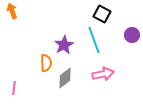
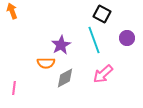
purple circle: moved 5 px left, 3 px down
purple star: moved 3 px left
orange semicircle: rotated 90 degrees clockwise
pink arrow: rotated 150 degrees clockwise
gray diamond: rotated 10 degrees clockwise
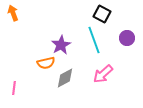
orange arrow: moved 1 px right, 2 px down
orange semicircle: rotated 12 degrees counterclockwise
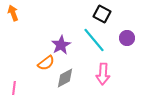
cyan line: rotated 20 degrees counterclockwise
orange semicircle: rotated 24 degrees counterclockwise
pink arrow: rotated 45 degrees counterclockwise
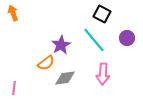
gray diamond: rotated 20 degrees clockwise
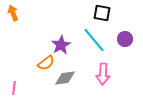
black square: moved 1 px up; rotated 18 degrees counterclockwise
purple circle: moved 2 px left, 1 px down
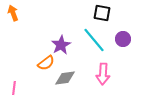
purple circle: moved 2 px left
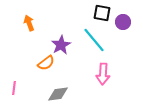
orange arrow: moved 16 px right, 10 px down
purple circle: moved 17 px up
gray diamond: moved 7 px left, 16 px down
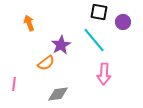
black square: moved 3 px left, 1 px up
pink arrow: moved 1 px right
pink line: moved 4 px up
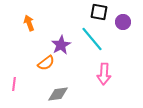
cyan line: moved 2 px left, 1 px up
